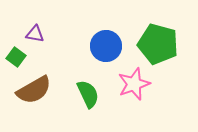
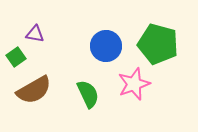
green square: rotated 18 degrees clockwise
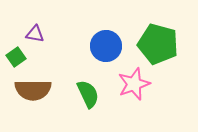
brown semicircle: moved 1 px left; rotated 30 degrees clockwise
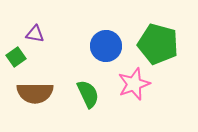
brown semicircle: moved 2 px right, 3 px down
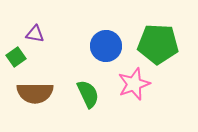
green pentagon: rotated 12 degrees counterclockwise
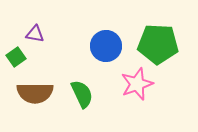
pink star: moved 3 px right
green semicircle: moved 6 px left
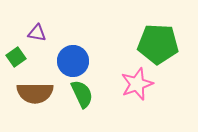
purple triangle: moved 2 px right, 1 px up
blue circle: moved 33 px left, 15 px down
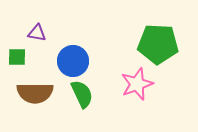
green square: moved 1 px right; rotated 36 degrees clockwise
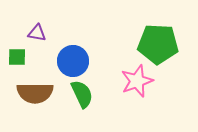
pink star: moved 3 px up
